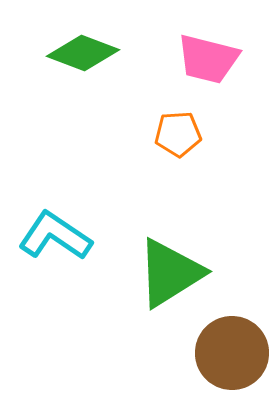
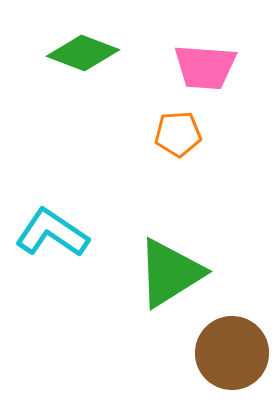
pink trapezoid: moved 3 px left, 8 px down; rotated 10 degrees counterclockwise
cyan L-shape: moved 3 px left, 3 px up
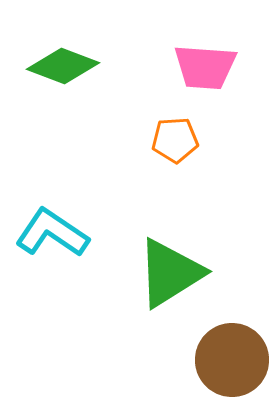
green diamond: moved 20 px left, 13 px down
orange pentagon: moved 3 px left, 6 px down
brown circle: moved 7 px down
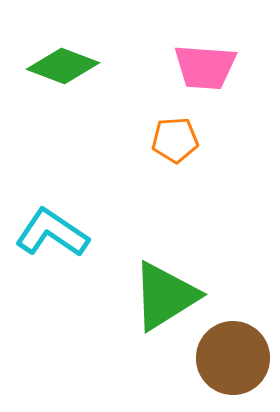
green triangle: moved 5 px left, 23 px down
brown circle: moved 1 px right, 2 px up
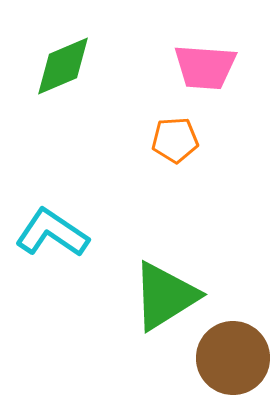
green diamond: rotated 44 degrees counterclockwise
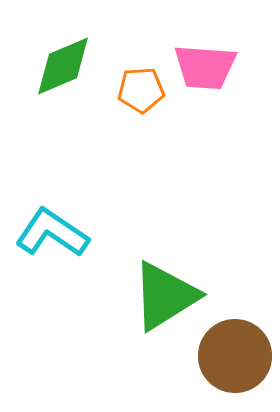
orange pentagon: moved 34 px left, 50 px up
brown circle: moved 2 px right, 2 px up
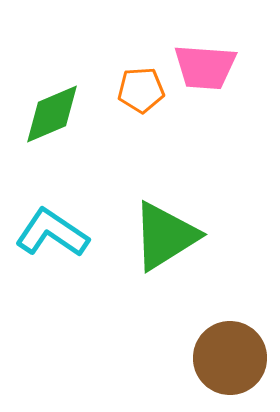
green diamond: moved 11 px left, 48 px down
green triangle: moved 60 px up
brown circle: moved 5 px left, 2 px down
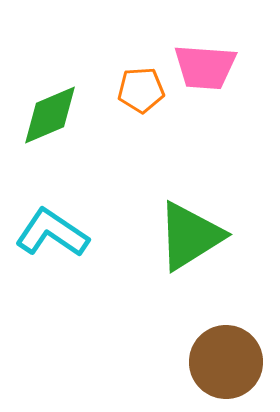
green diamond: moved 2 px left, 1 px down
green triangle: moved 25 px right
brown circle: moved 4 px left, 4 px down
